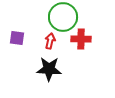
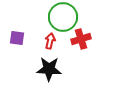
red cross: rotated 18 degrees counterclockwise
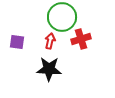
green circle: moved 1 px left
purple square: moved 4 px down
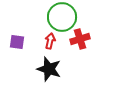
red cross: moved 1 px left
black star: rotated 15 degrees clockwise
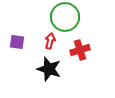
green circle: moved 3 px right
red cross: moved 11 px down
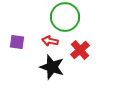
red arrow: rotated 91 degrees counterclockwise
red cross: rotated 24 degrees counterclockwise
black star: moved 3 px right, 2 px up
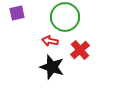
purple square: moved 29 px up; rotated 21 degrees counterclockwise
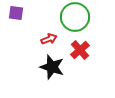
purple square: moved 1 px left; rotated 21 degrees clockwise
green circle: moved 10 px right
red arrow: moved 1 px left, 2 px up; rotated 147 degrees clockwise
